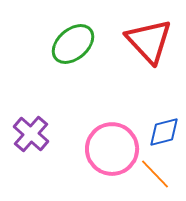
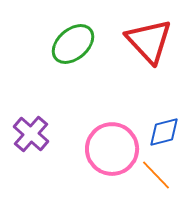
orange line: moved 1 px right, 1 px down
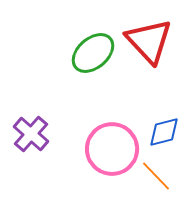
green ellipse: moved 20 px right, 9 px down
orange line: moved 1 px down
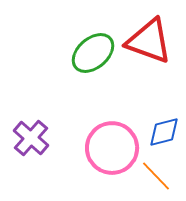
red triangle: rotated 27 degrees counterclockwise
purple cross: moved 4 px down
pink circle: moved 1 px up
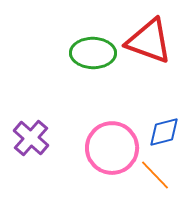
green ellipse: rotated 42 degrees clockwise
orange line: moved 1 px left, 1 px up
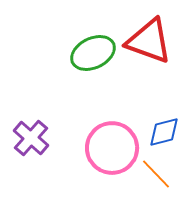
green ellipse: rotated 27 degrees counterclockwise
orange line: moved 1 px right, 1 px up
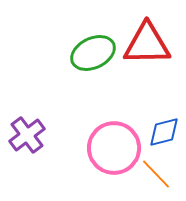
red triangle: moved 2 px left, 3 px down; rotated 21 degrees counterclockwise
purple cross: moved 4 px left, 3 px up; rotated 12 degrees clockwise
pink circle: moved 2 px right
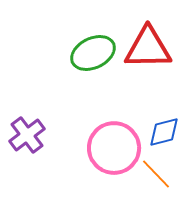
red triangle: moved 1 px right, 4 px down
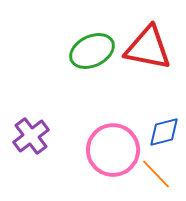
red triangle: rotated 12 degrees clockwise
green ellipse: moved 1 px left, 2 px up
purple cross: moved 4 px right, 1 px down
pink circle: moved 1 px left, 2 px down
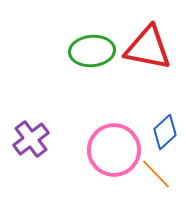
green ellipse: rotated 21 degrees clockwise
blue diamond: moved 1 px right; rotated 28 degrees counterclockwise
purple cross: moved 3 px down
pink circle: moved 1 px right
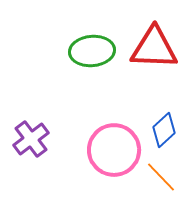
red triangle: moved 6 px right; rotated 9 degrees counterclockwise
blue diamond: moved 1 px left, 2 px up
orange line: moved 5 px right, 3 px down
